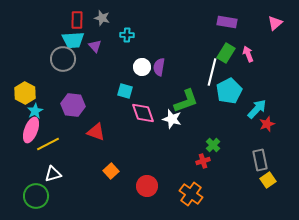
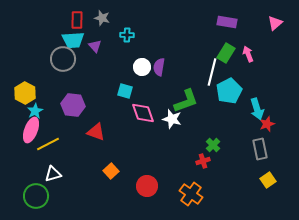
cyan arrow: rotated 120 degrees clockwise
gray rectangle: moved 11 px up
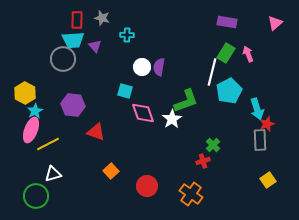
white star: rotated 24 degrees clockwise
gray rectangle: moved 9 px up; rotated 10 degrees clockwise
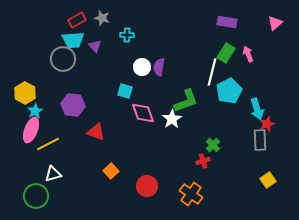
red rectangle: rotated 60 degrees clockwise
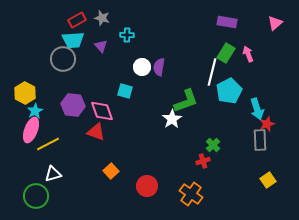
purple triangle: moved 6 px right
pink diamond: moved 41 px left, 2 px up
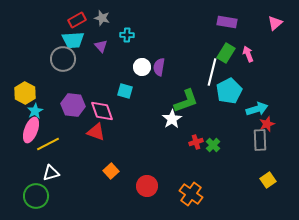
cyan arrow: rotated 90 degrees counterclockwise
red cross: moved 7 px left, 19 px up
white triangle: moved 2 px left, 1 px up
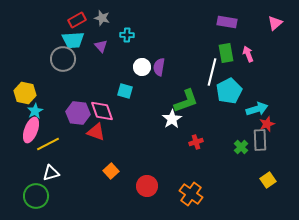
green rectangle: rotated 42 degrees counterclockwise
yellow hexagon: rotated 15 degrees counterclockwise
purple hexagon: moved 5 px right, 8 px down
green cross: moved 28 px right, 2 px down
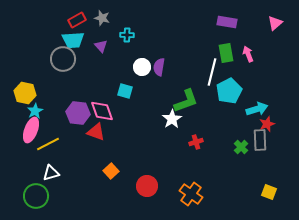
yellow square: moved 1 px right, 12 px down; rotated 35 degrees counterclockwise
